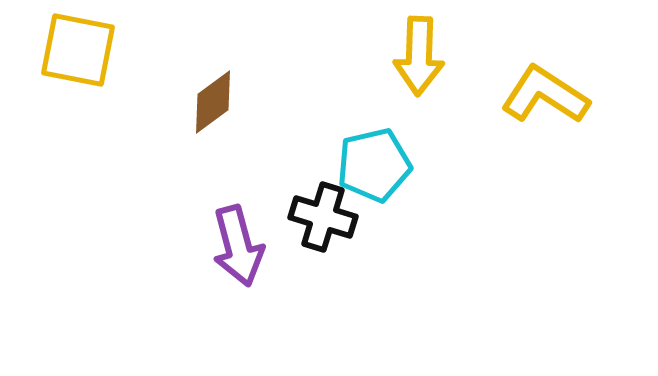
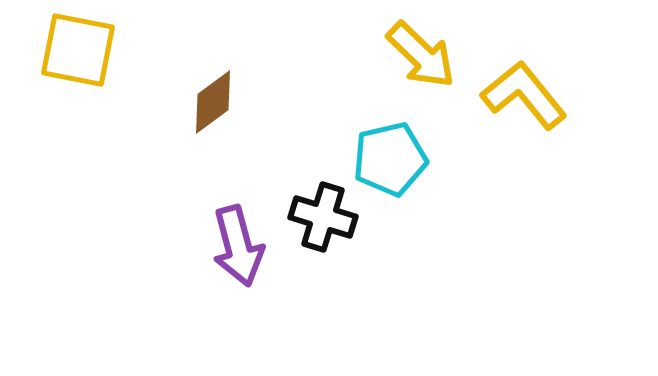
yellow arrow: moved 2 px right, 1 px up; rotated 48 degrees counterclockwise
yellow L-shape: moved 21 px left; rotated 18 degrees clockwise
cyan pentagon: moved 16 px right, 6 px up
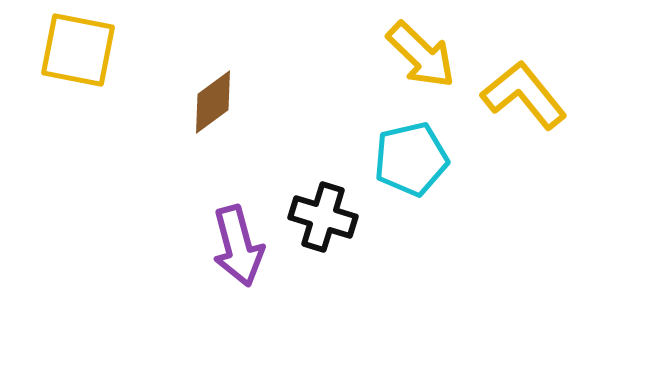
cyan pentagon: moved 21 px right
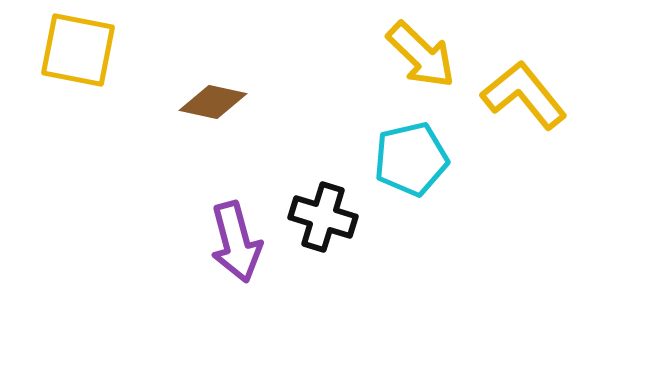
brown diamond: rotated 48 degrees clockwise
purple arrow: moved 2 px left, 4 px up
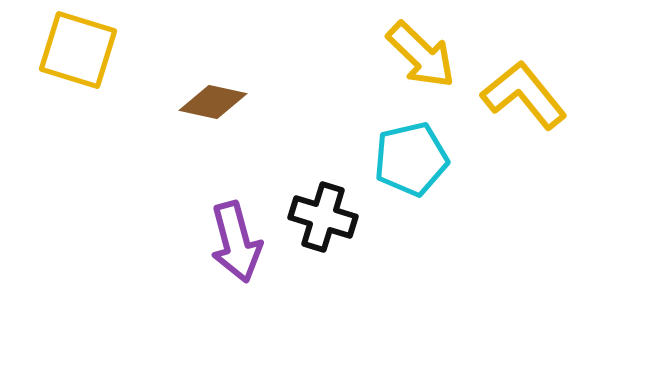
yellow square: rotated 6 degrees clockwise
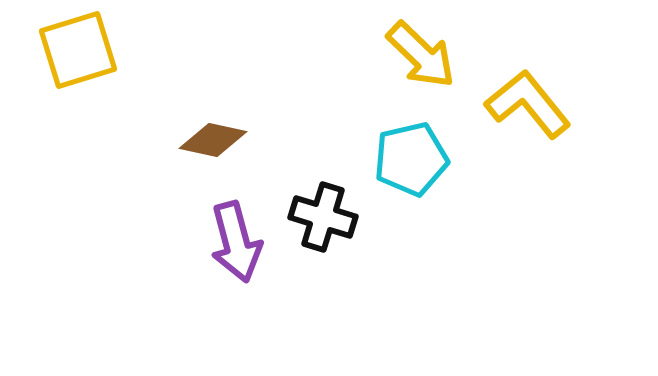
yellow square: rotated 34 degrees counterclockwise
yellow L-shape: moved 4 px right, 9 px down
brown diamond: moved 38 px down
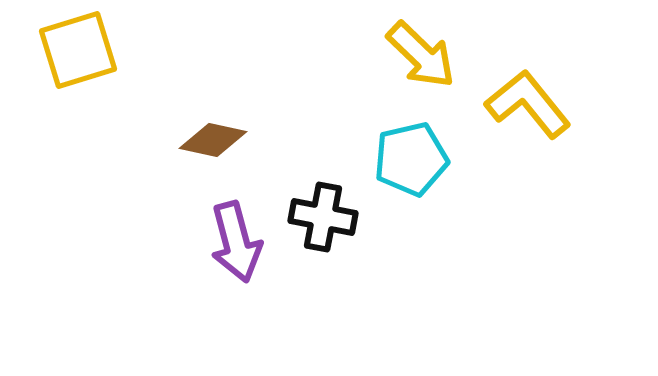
black cross: rotated 6 degrees counterclockwise
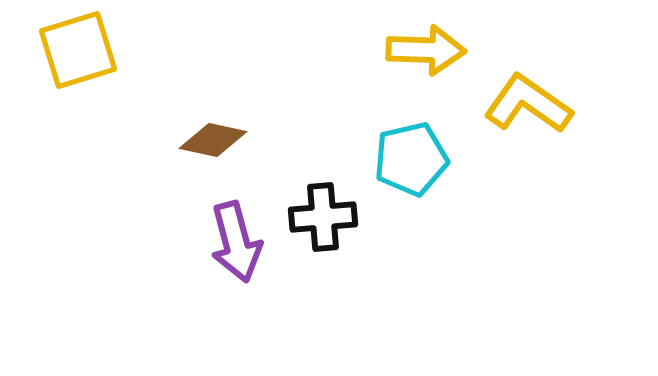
yellow arrow: moved 5 px right, 5 px up; rotated 42 degrees counterclockwise
yellow L-shape: rotated 16 degrees counterclockwise
black cross: rotated 16 degrees counterclockwise
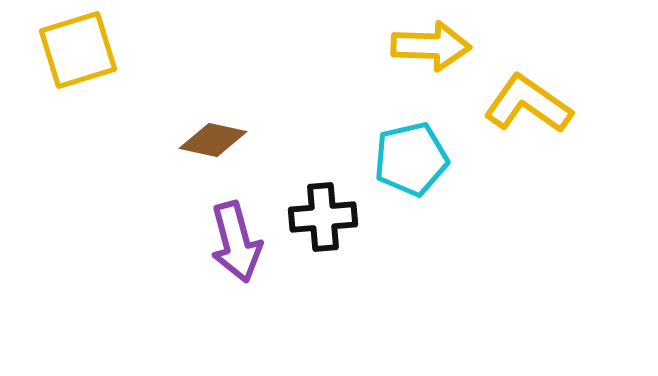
yellow arrow: moved 5 px right, 4 px up
